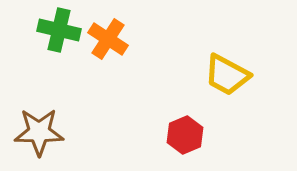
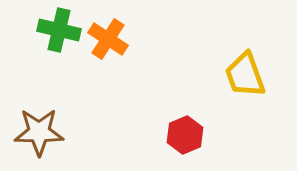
yellow trapezoid: moved 18 px right; rotated 42 degrees clockwise
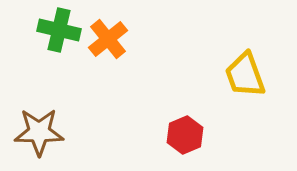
orange cross: rotated 18 degrees clockwise
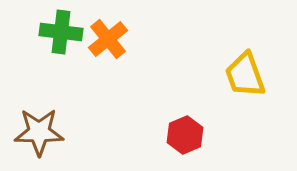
green cross: moved 2 px right, 2 px down; rotated 6 degrees counterclockwise
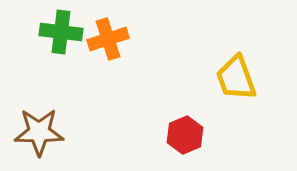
orange cross: rotated 21 degrees clockwise
yellow trapezoid: moved 9 px left, 3 px down
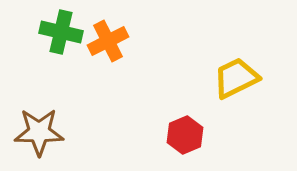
green cross: rotated 6 degrees clockwise
orange cross: moved 2 px down; rotated 9 degrees counterclockwise
yellow trapezoid: rotated 84 degrees clockwise
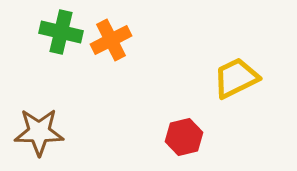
orange cross: moved 3 px right, 1 px up
red hexagon: moved 1 px left, 2 px down; rotated 9 degrees clockwise
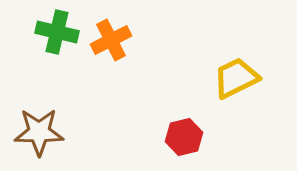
green cross: moved 4 px left
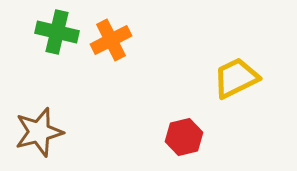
brown star: rotated 15 degrees counterclockwise
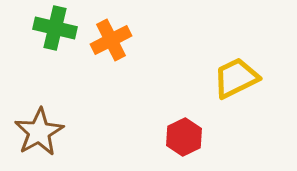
green cross: moved 2 px left, 4 px up
brown star: rotated 15 degrees counterclockwise
red hexagon: rotated 12 degrees counterclockwise
